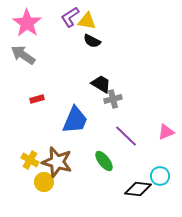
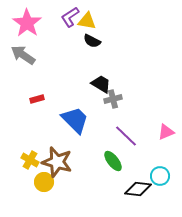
blue trapezoid: rotated 68 degrees counterclockwise
green ellipse: moved 9 px right
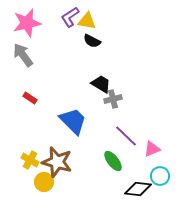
pink star: rotated 24 degrees clockwise
gray arrow: rotated 20 degrees clockwise
red rectangle: moved 7 px left, 1 px up; rotated 48 degrees clockwise
blue trapezoid: moved 2 px left, 1 px down
pink triangle: moved 14 px left, 17 px down
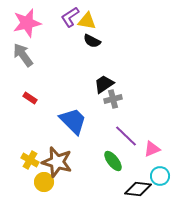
black trapezoid: moved 3 px right; rotated 65 degrees counterclockwise
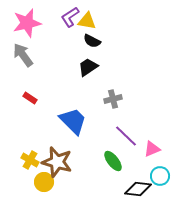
black trapezoid: moved 16 px left, 17 px up
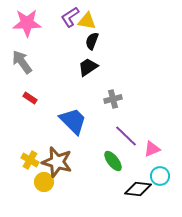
pink star: rotated 12 degrees clockwise
black semicircle: rotated 84 degrees clockwise
gray arrow: moved 1 px left, 7 px down
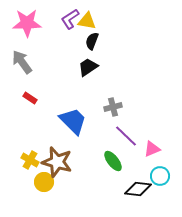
purple L-shape: moved 2 px down
gray cross: moved 8 px down
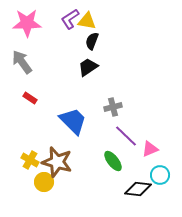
pink triangle: moved 2 px left
cyan circle: moved 1 px up
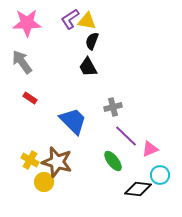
black trapezoid: rotated 85 degrees counterclockwise
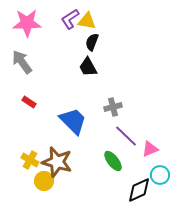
black semicircle: moved 1 px down
red rectangle: moved 1 px left, 4 px down
yellow circle: moved 1 px up
black diamond: moved 1 px right, 1 px down; rotated 32 degrees counterclockwise
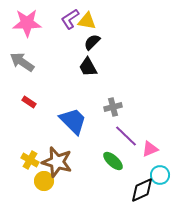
black semicircle: rotated 24 degrees clockwise
gray arrow: rotated 20 degrees counterclockwise
green ellipse: rotated 10 degrees counterclockwise
black diamond: moved 3 px right
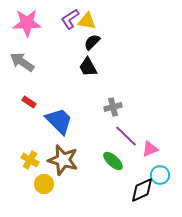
blue trapezoid: moved 14 px left
brown star: moved 6 px right, 2 px up
yellow circle: moved 3 px down
